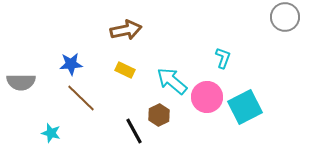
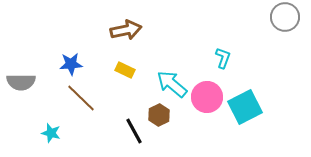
cyan arrow: moved 3 px down
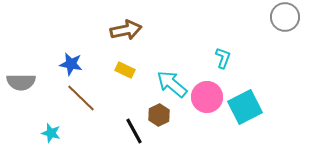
blue star: rotated 15 degrees clockwise
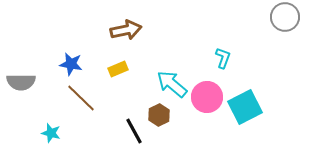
yellow rectangle: moved 7 px left, 1 px up; rotated 48 degrees counterclockwise
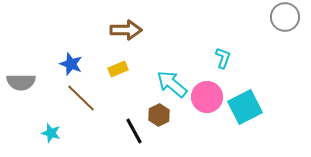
brown arrow: rotated 12 degrees clockwise
blue star: rotated 10 degrees clockwise
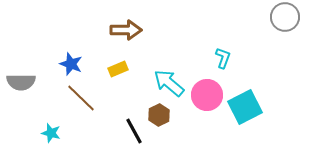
cyan arrow: moved 3 px left, 1 px up
pink circle: moved 2 px up
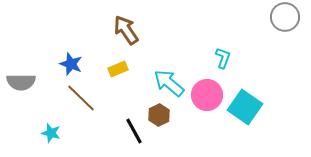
brown arrow: rotated 124 degrees counterclockwise
cyan square: rotated 28 degrees counterclockwise
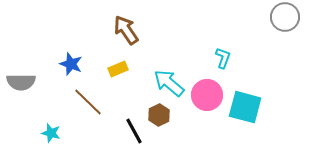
brown line: moved 7 px right, 4 px down
cyan square: rotated 20 degrees counterclockwise
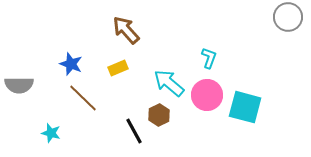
gray circle: moved 3 px right
brown arrow: rotated 8 degrees counterclockwise
cyan L-shape: moved 14 px left
yellow rectangle: moved 1 px up
gray semicircle: moved 2 px left, 3 px down
brown line: moved 5 px left, 4 px up
